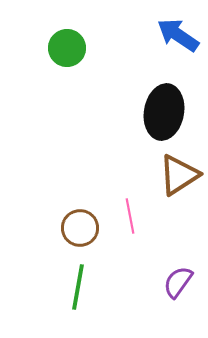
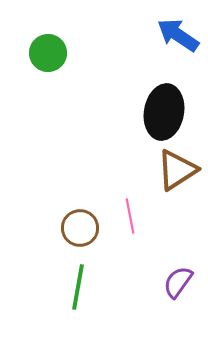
green circle: moved 19 px left, 5 px down
brown triangle: moved 2 px left, 5 px up
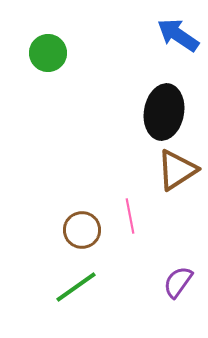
brown circle: moved 2 px right, 2 px down
green line: moved 2 px left; rotated 45 degrees clockwise
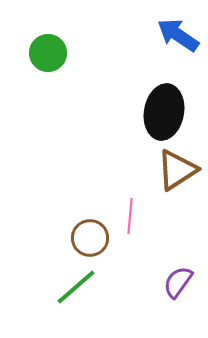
pink line: rotated 16 degrees clockwise
brown circle: moved 8 px right, 8 px down
green line: rotated 6 degrees counterclockwise
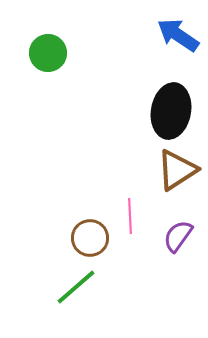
black ellipse: moved 7 px right, 1 px up
pink line: rotated 8 degrees counterclockwise
purple semicircle: moved 46 px up
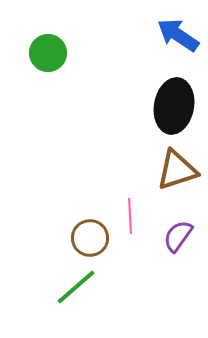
black ellipse: moved 3 px right, 5 px up
brown triangle: rotated 15 degrees clockwise
